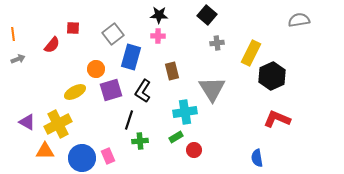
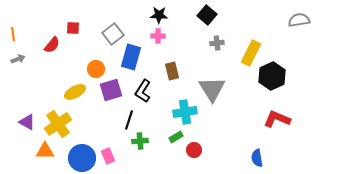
yellow cross: rotated 8 degrees counterclockwise
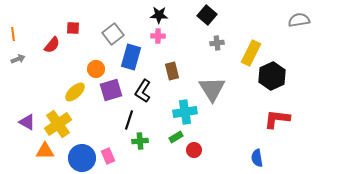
yellow ellipse: rotated 15 degrees counterclockwise
red L-shape: rotated 16 degrees counterclockwise
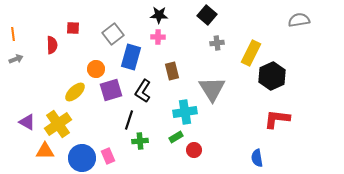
pink cross: moved 1 px down
red semicircle: rotated 42 degrees counterclockwise
gray arrow: moved 2 px left
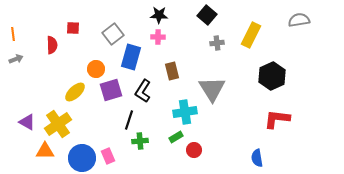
yellow rectangle: moved 18 px up
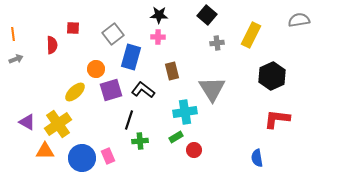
black L-shape: moved 1 px up; rotated 95 degrees clockwise
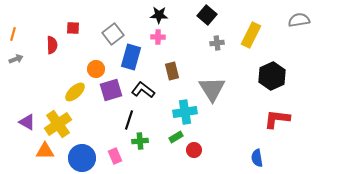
orange line: rotated 24 degrees clockwise
pink rectangle: moved 7 px right
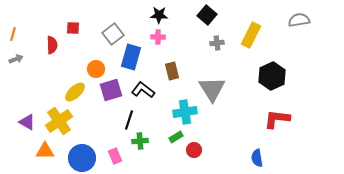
yellow cross: moved 1 px right, 3 px up
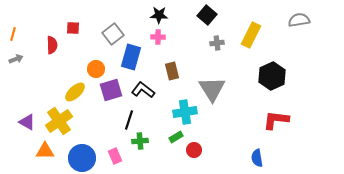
red L-shape: moved 1 px left, 1 px down
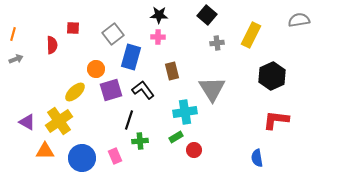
black L-shape: rotated 15 degrees clockwise
